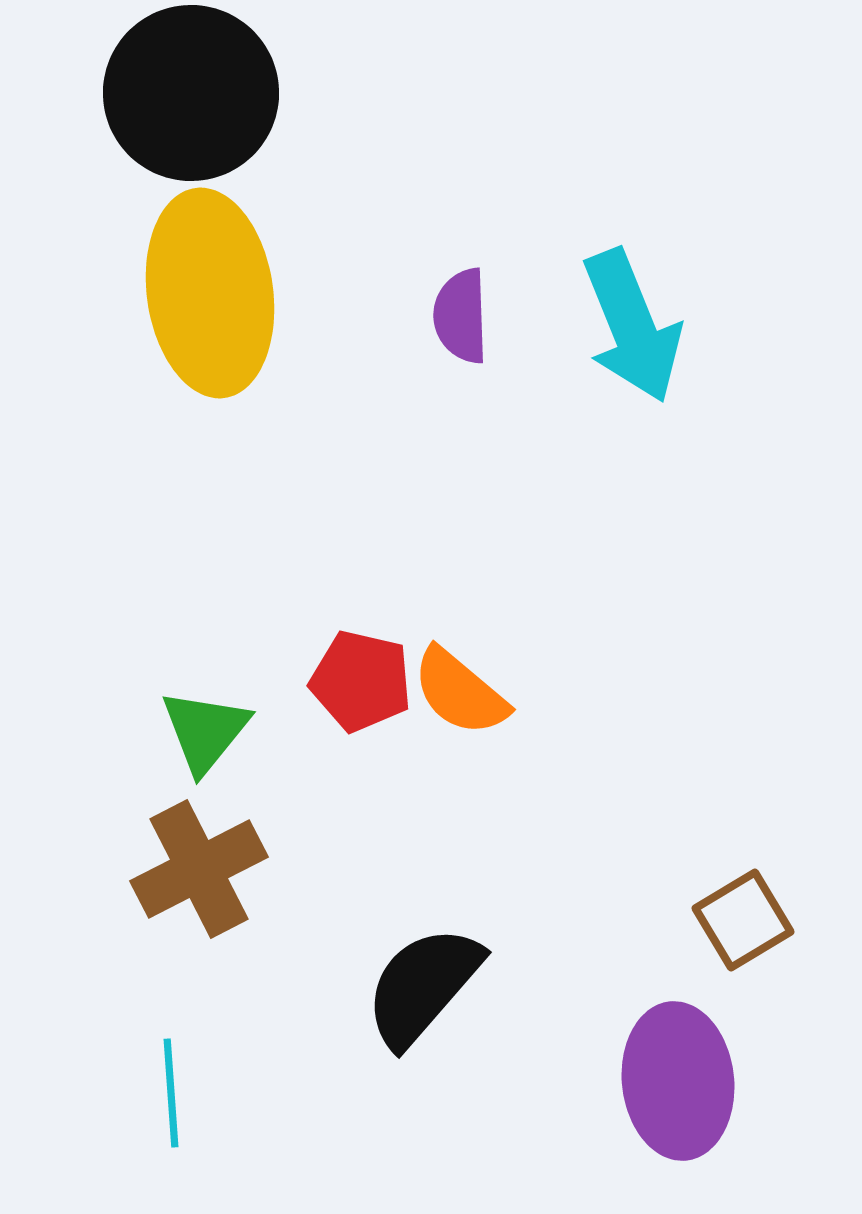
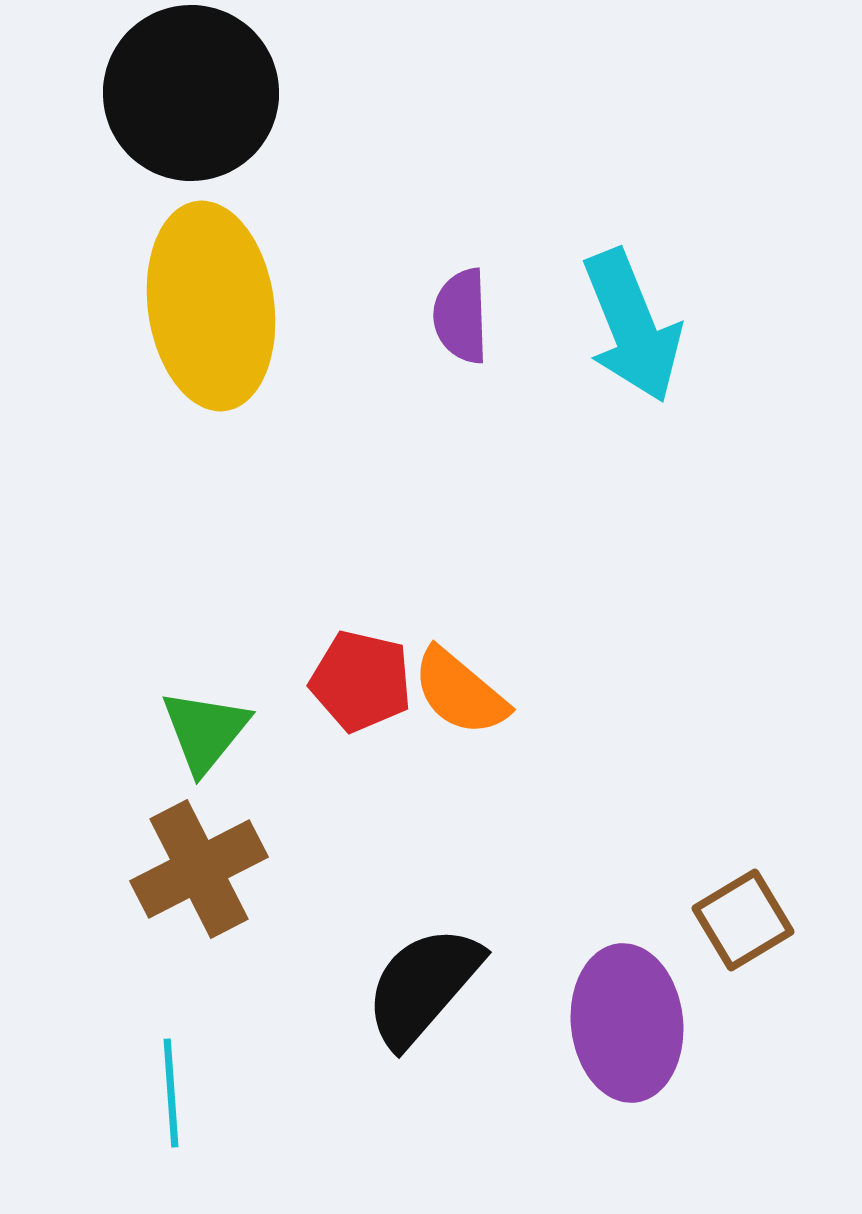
yellow ellipse: moved 1 px right, 13 px down
purple ellipse: moved 51 px left, 58 px up
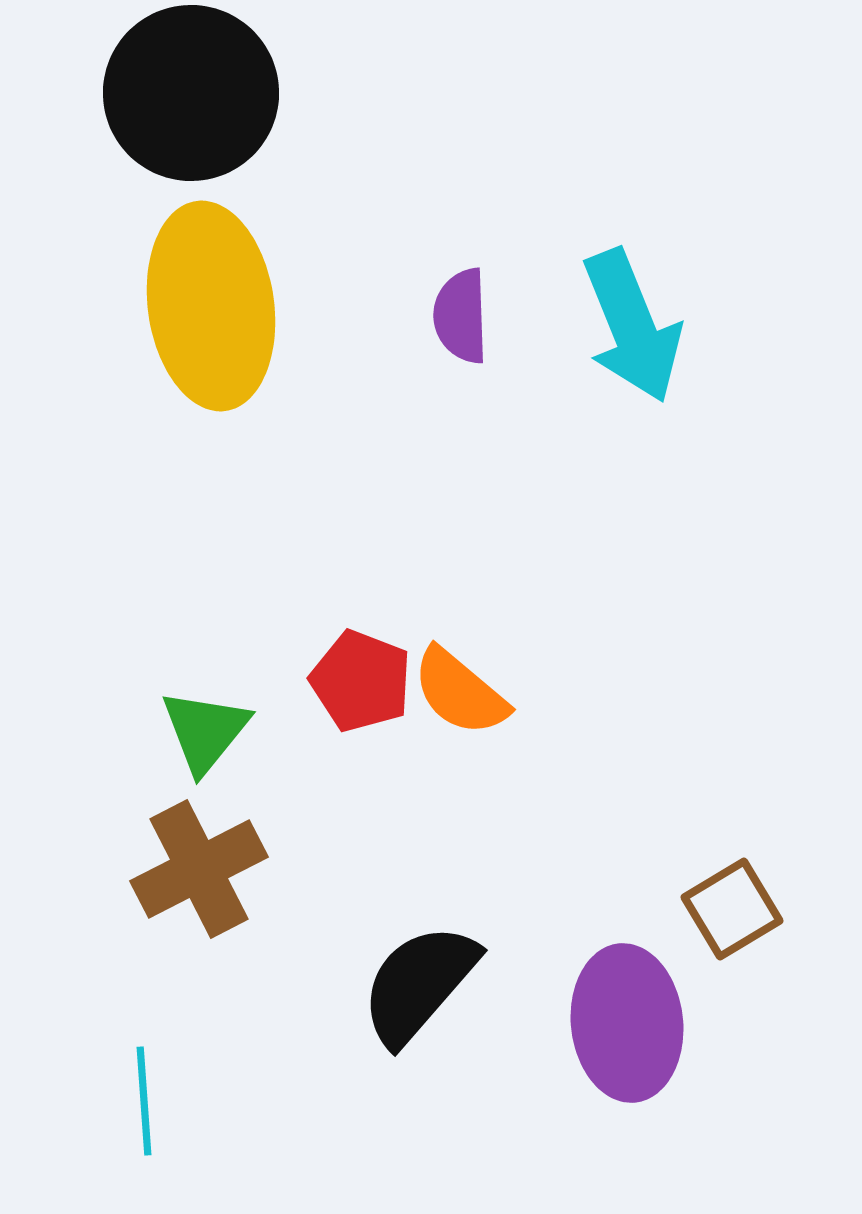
red pentagon: rotated 8 degrees clockwise
brown square: moved 11 px left, 11 px up
black semicircle: moved 4 px left, 2 px up
cyan line: moved 27 px left, 8 px down
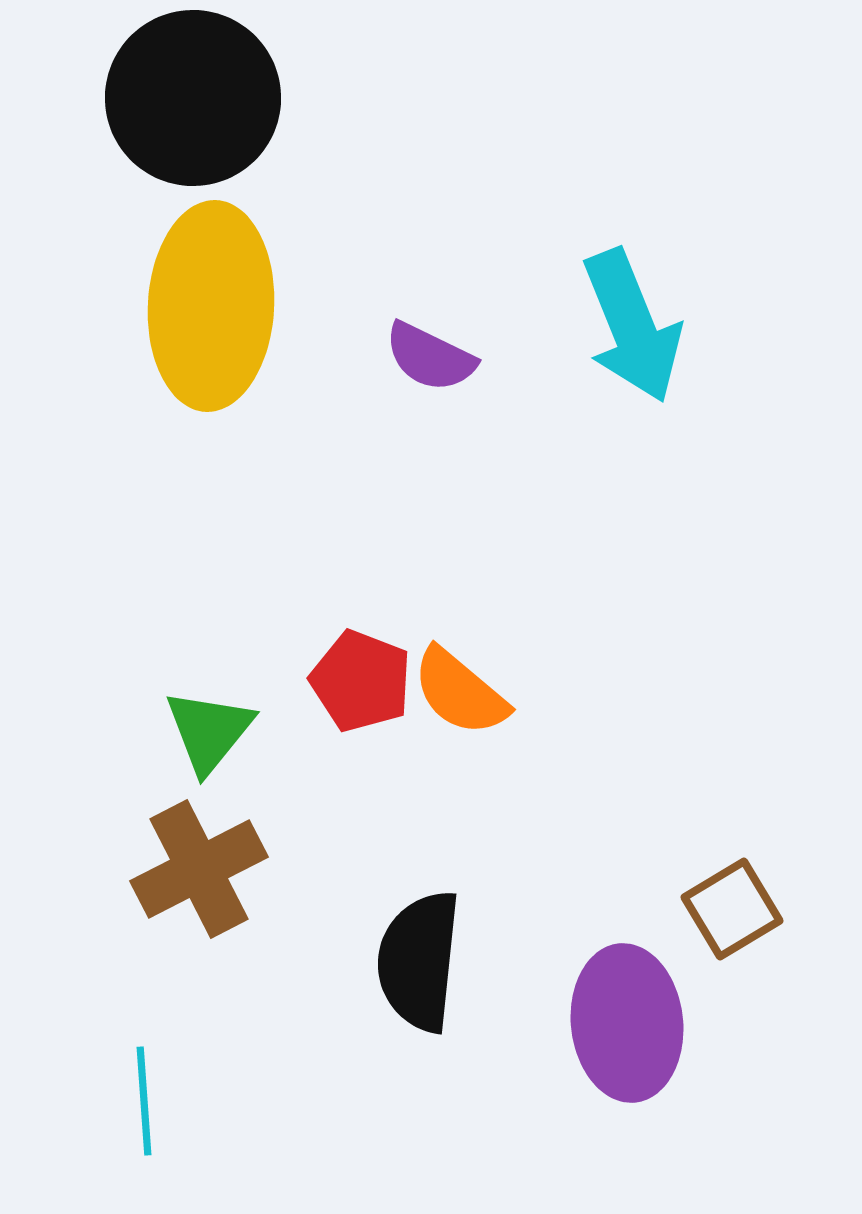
black circle: moved 2 px right, 5 px down
yellow ellipse: rotated 11 degrees clockwise
purple semicircle: moved 31 px left, 41 px down; rotated 62 degrees counterclockwise
green triangle: moved 4 px right
black semicircle: moved 23 px up; rotated 35 degrees counterclockwise
